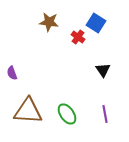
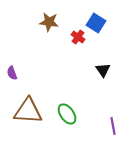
purple line: moved 8 px right, 12 px down
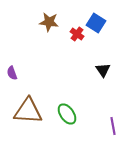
red cross: moved 1 px left, 3 px up
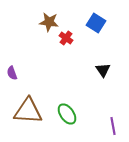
red cross: moved 11 px left, 4 px down
